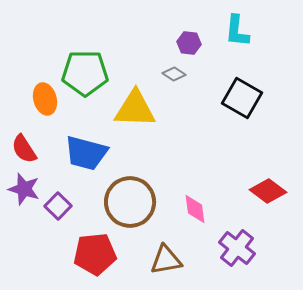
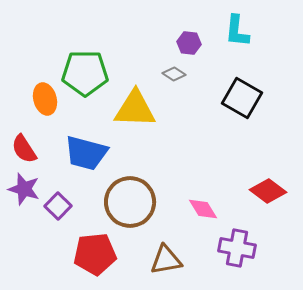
pink diamond: moved 8 px right; rotated 24 degrees counterclockwise
purple cross: rotated 27 degrees counterclockwise
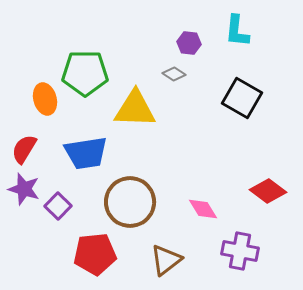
red semicircle: rotated 64 degrees clockwise
blue trapezoid: rotated 24 degrees counterclockwise
purple cross: moved 3 px right, 3 px down
brown triangle: rotated 28 degrees counterclockwise
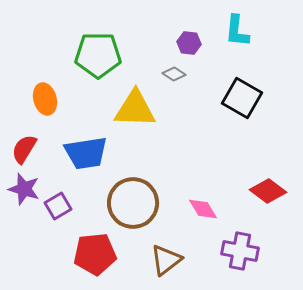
green pentagon: moved 13 px right, 18 px up
brown circle: moved 3 px right, 1 px down
purple square: rotated 16 degrees clockwise
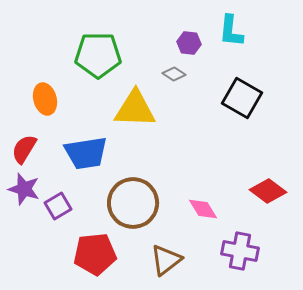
cyan L-shape: moved 6 px left
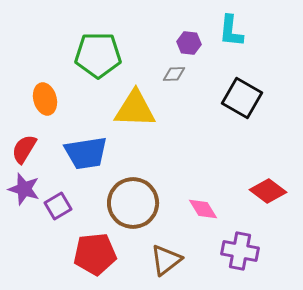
gray diamond: rotated 35 degrees counterclockwise
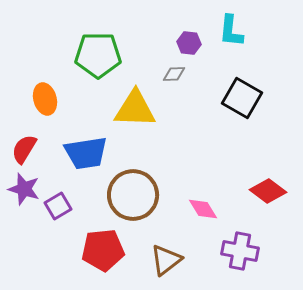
brown circle: moved 8 px up
red pentagon: moved 8 px right, 4 px up
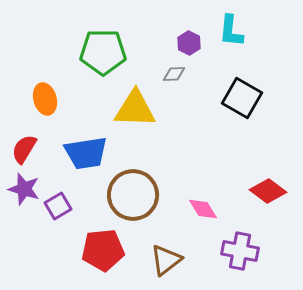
purple hexagon: rotated 20 degrees clockwise
green pentagon: moved 5 px right, 3 px up
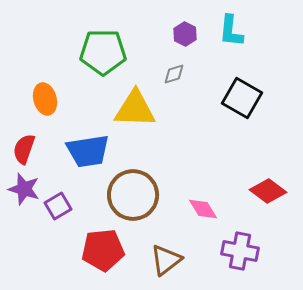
purple hexagon: moved 4 px left, 9 px up
gray diamond: rotated 15 degrees counterclockwise
red semicircle: rotated 12 degrees counterclockwise
blue trapezoid: moved 2 px right, 2 px up
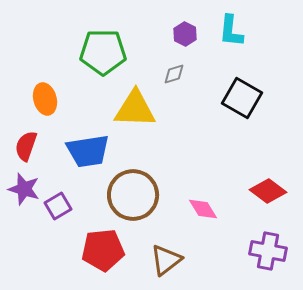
red semicircle: moved 2 px right, 3 px up
purple cross: moved 28 px right
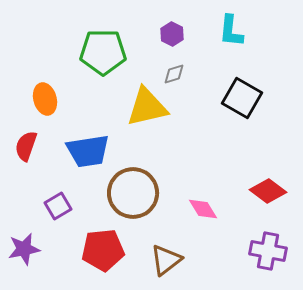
purple hexagon: moved 13 px left
yellow triangle: moved 12 px right, 2 px up; rotated 15 degrees counterclockwise
purple star: moved 60 px down; rotated 28 degrees counterclockwise
brown circle: moved 2 px up
